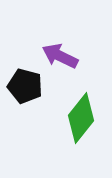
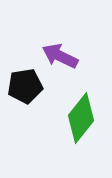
black pentagon: rotated 24 degrees counterclockwise
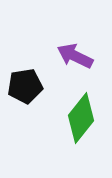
purple arrow: moved 15 px right
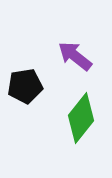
purple arrow: rotated 12 degrees clockwise
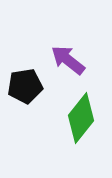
purple arrow: moved 7 px left, 4 px down
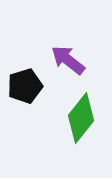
black pentagon: rotated 8 degrees counterclockwise
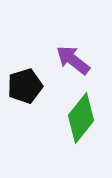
purple arrow: moved 5 px right
